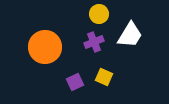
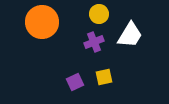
orange circle: moved 3 px left, 25 px up
yellow square: rotated 36 degrees counterclockwise
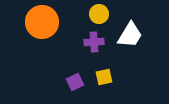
purple cross: rotated 18 degrees clockwise
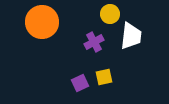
yellow circle: moved 11 px right
white trapezoid: moved 1 px right, 1 px down; rotated 24 degrees counterclockwise
purple cross: rotated 24 degrees counterclockwise
purple square: moved 5 px right, 1 px down
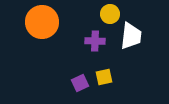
purple cross: moved 1 px right, 1 px up; rotated 30 degrees clockwise
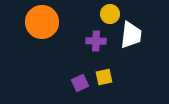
white trapezoid: moved 1 px up
purple cross: moved 1 px right
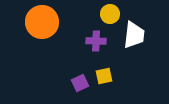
white trapezoid: moved 3 px right
yellow square: moved 1 px up
